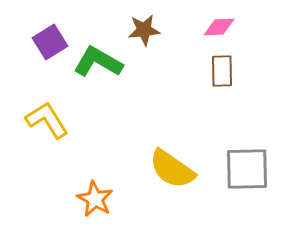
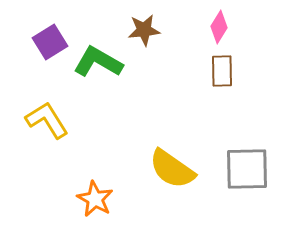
pink diamond: rotated 56 degrees counterclockwise
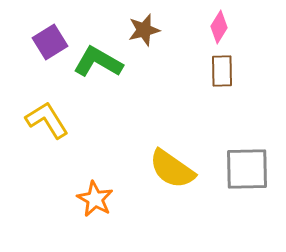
brown star: rotated 8 degrees counterclockwise
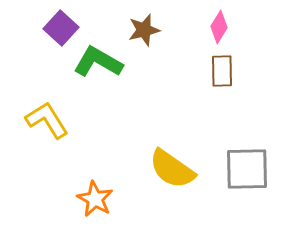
purple square: moved 11 px right, 14 px up; rotated 16 degrees counterclockwise
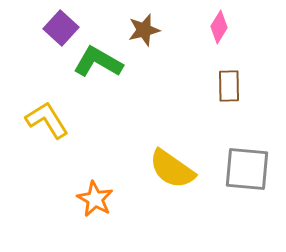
brown rectangle: moved 7 px right, 15 px down
gray square: rotated 6 degrees clockwise
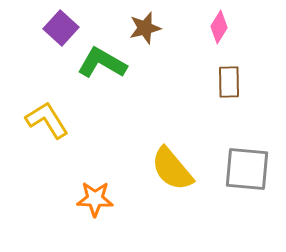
brown star: moved 1 px right, 2 px up
green L-shape: moved 4 px right, 1 px down
brown rectangle: moved 4 px up
yellow semicircle: rotated 15 degrees clockwise
orange star: rotated 27 degrees counterclockwise
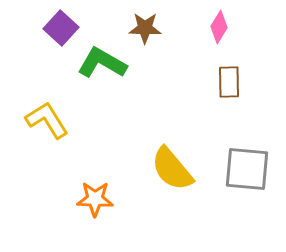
brown star: rotated 16 degrees clockwise
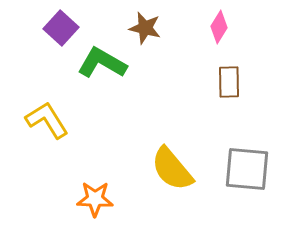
brown star: rotated 12 degrees clockwise
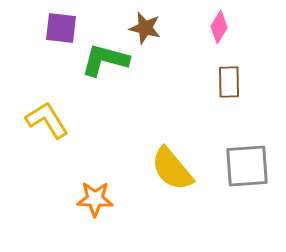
purple square: rotated 36 degrees counterclockwise
green L-shape: moved 3 px right, 3 px up; rotated 15 degrees counterclockwise
gray square: moved 3 px up; rotated 9 degrees counterclockwise
